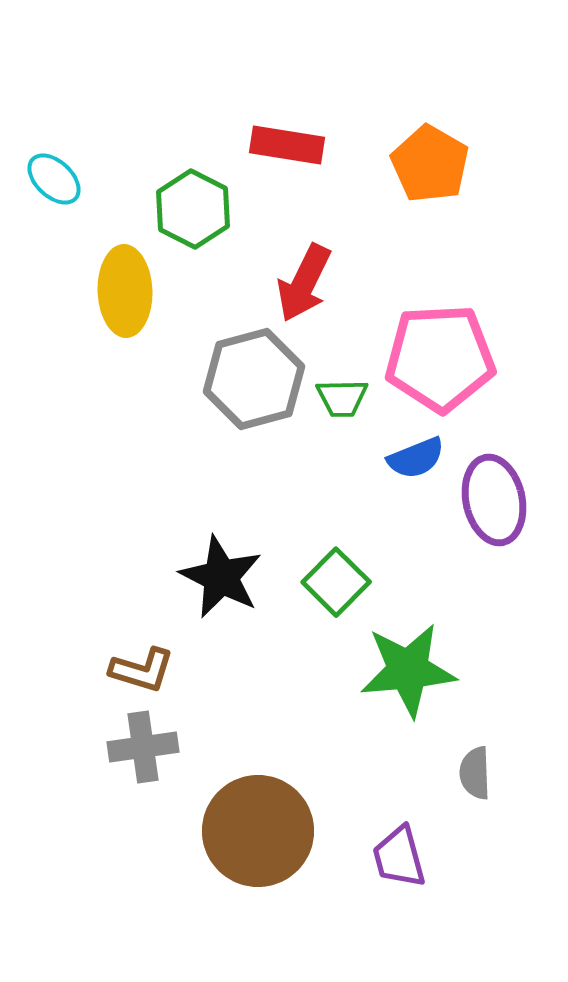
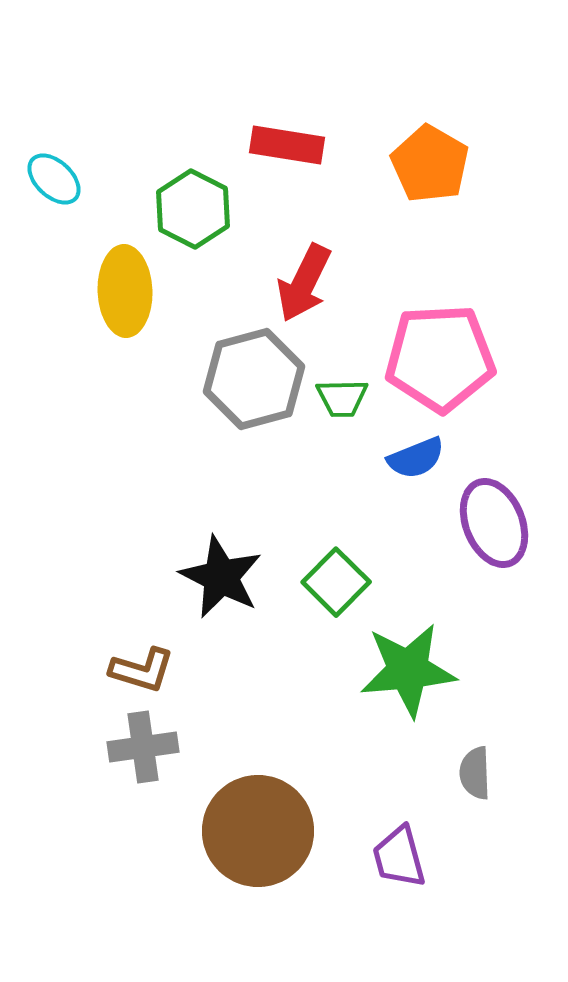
purple ellipse: moved 23 px down; rotated 10 degrees counterclockwise
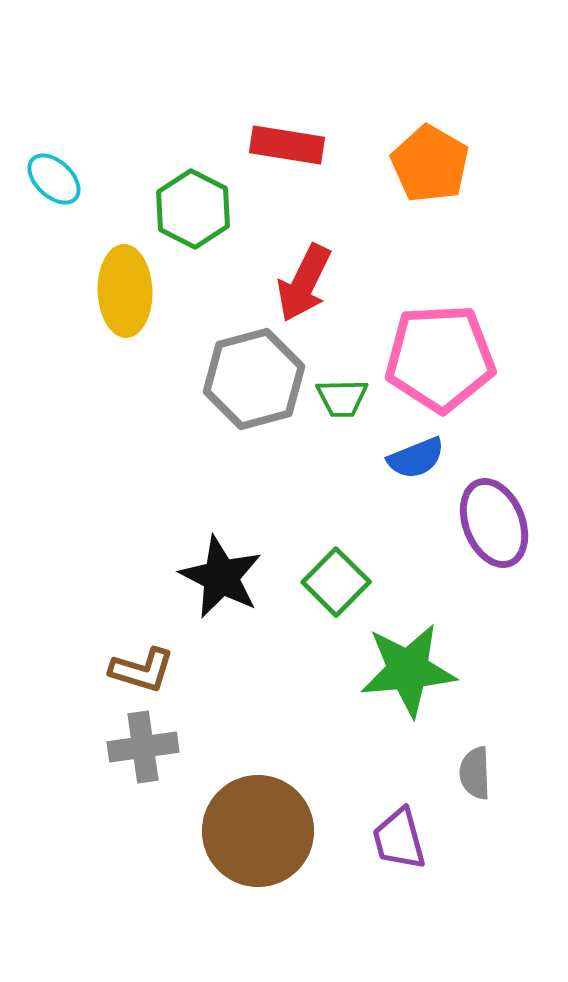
purple trapezoid: moved 18 px up
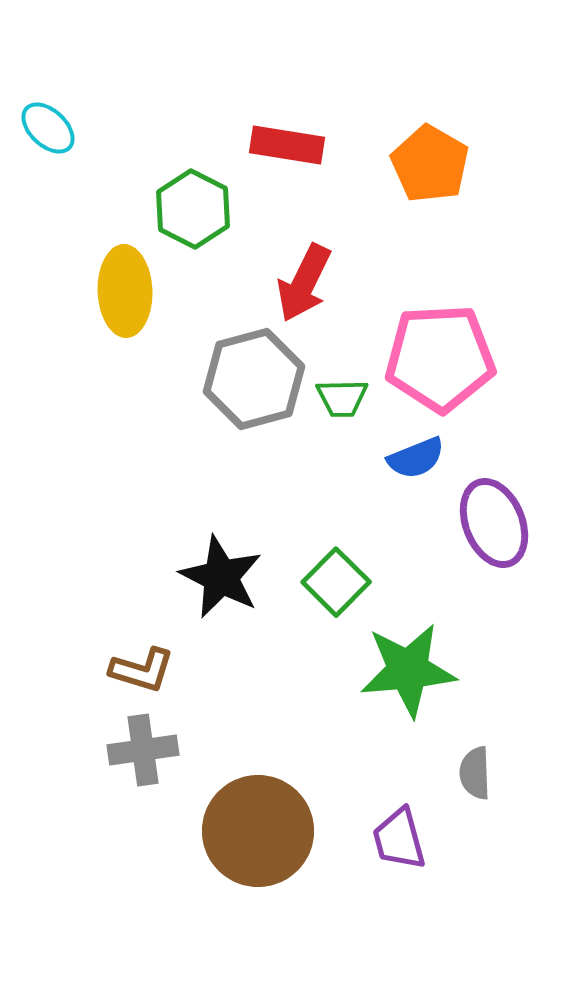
cyan ellipse: moved 6 px left, 51 px up
gray cross: moved 3 px down
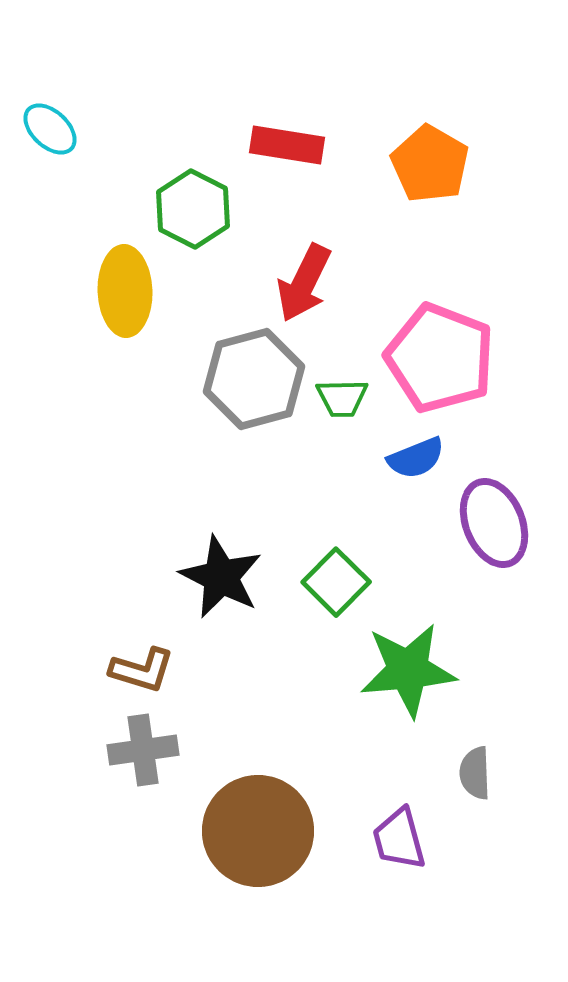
cyan ellipse: moved 2 px right, 1 px down
pink pentagon: rotated 24 degrees clockwise
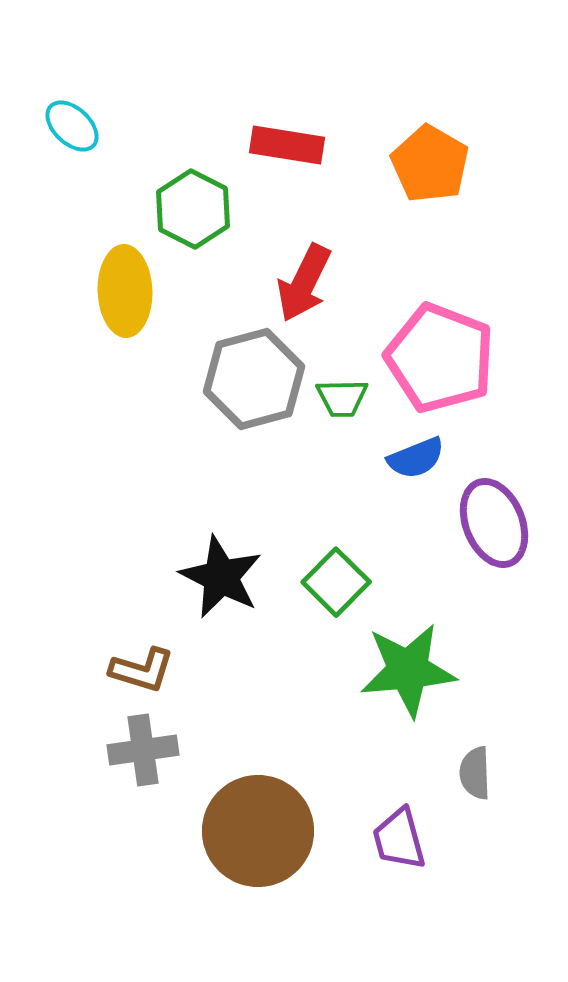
cyan ellipse: moved 22 px right, 3 px up
